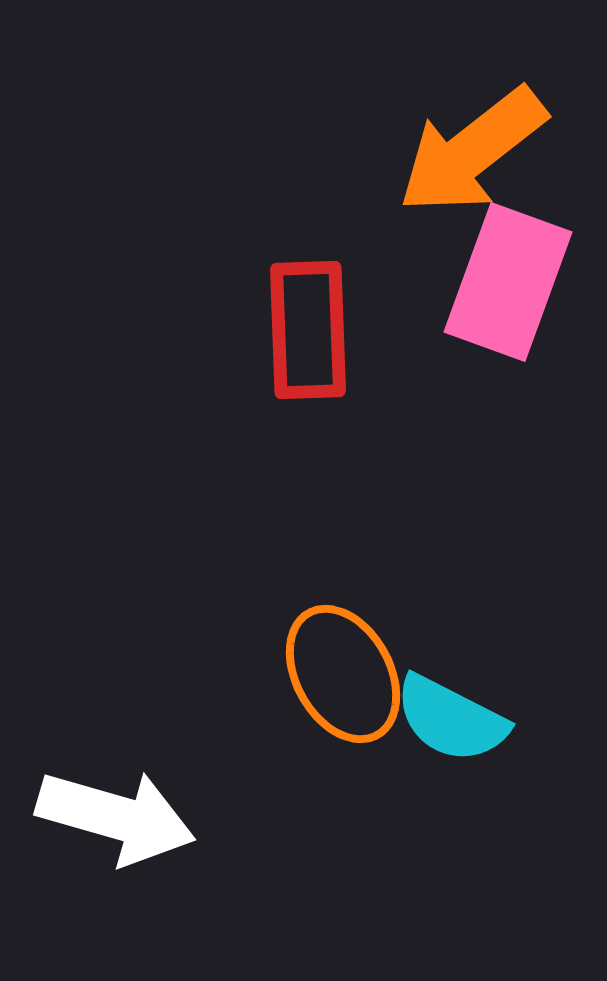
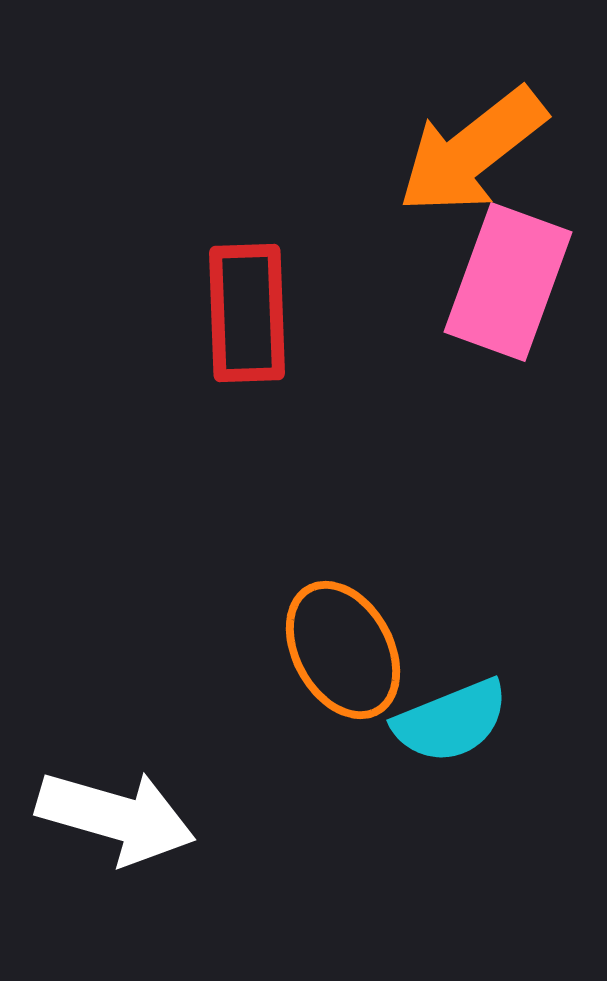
red rectangle: moved 61 px left, 17 px up
orange ellipse: moved 24 px up
cyan semicircle: moved 2 px down; rotated 49 degrees counterclockwise
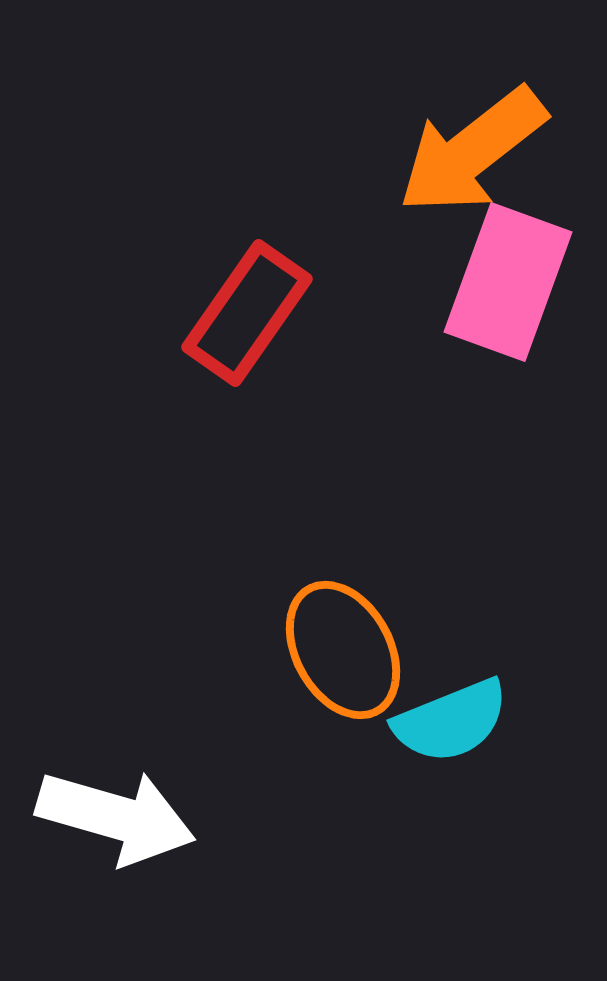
red rectangle: rotated 37 degrees clockwise
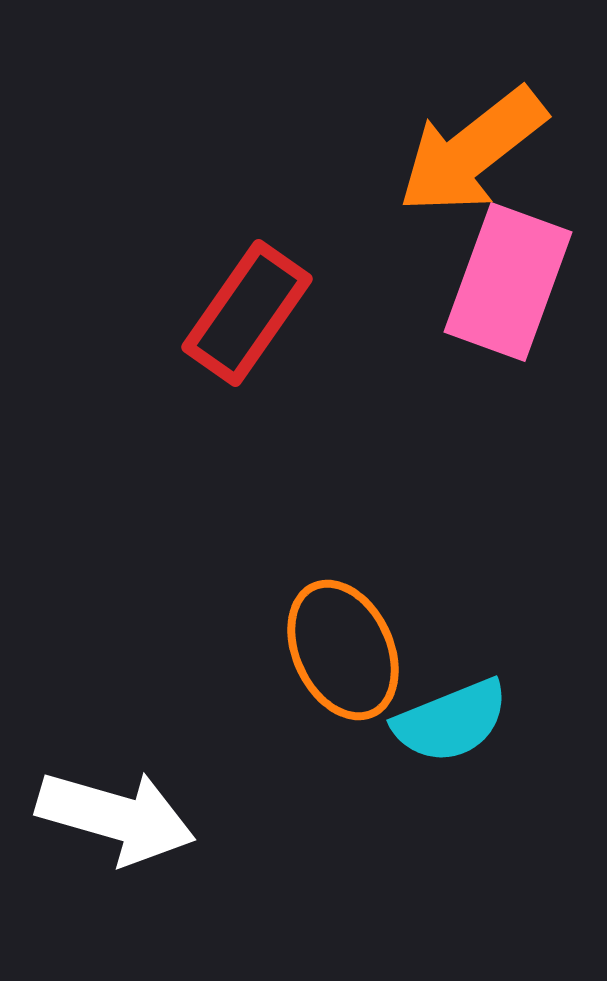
orange ellipse: rotated 4 degrees clockwise
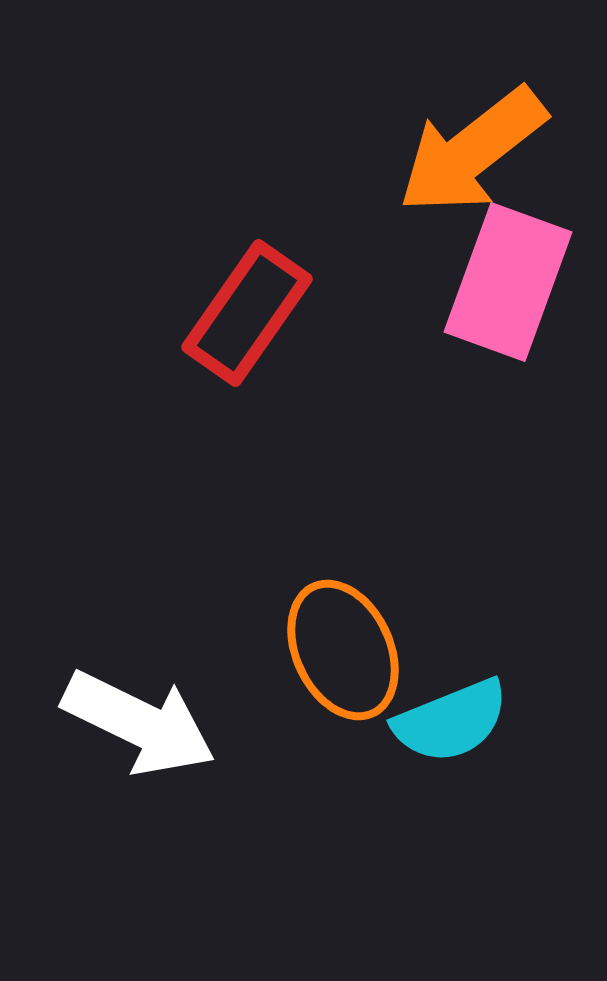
white arrow: moved 23 px right, 94 px up; rotated 10 degrees clockwise
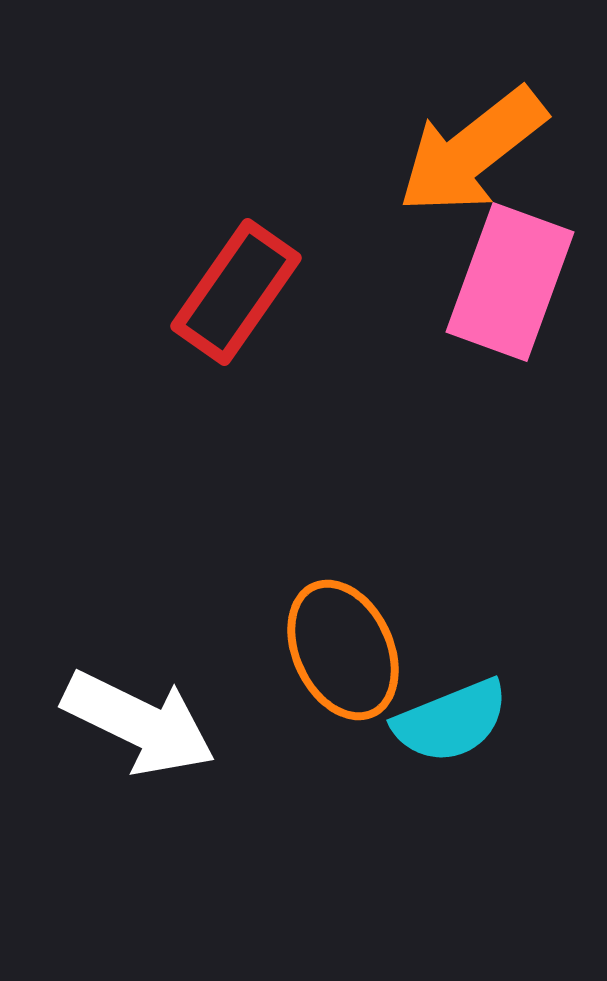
pink rectangle: moved 2 px right
red rectangle: moved 11 px left, 21 px up
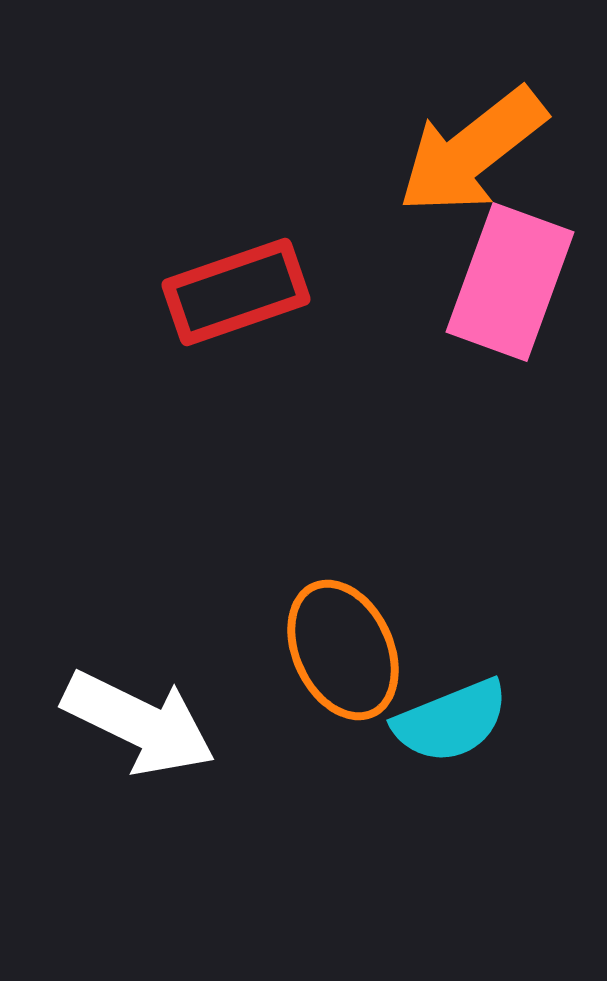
red rectangle: rotated 36 degrees clockwise
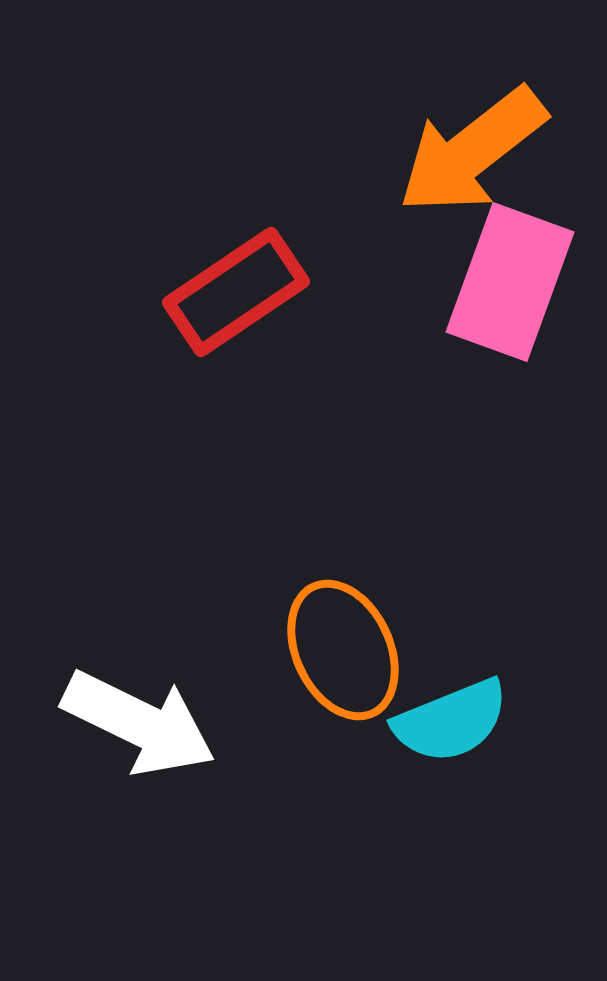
red rectangle: rotated 15 degrees counterclockwise
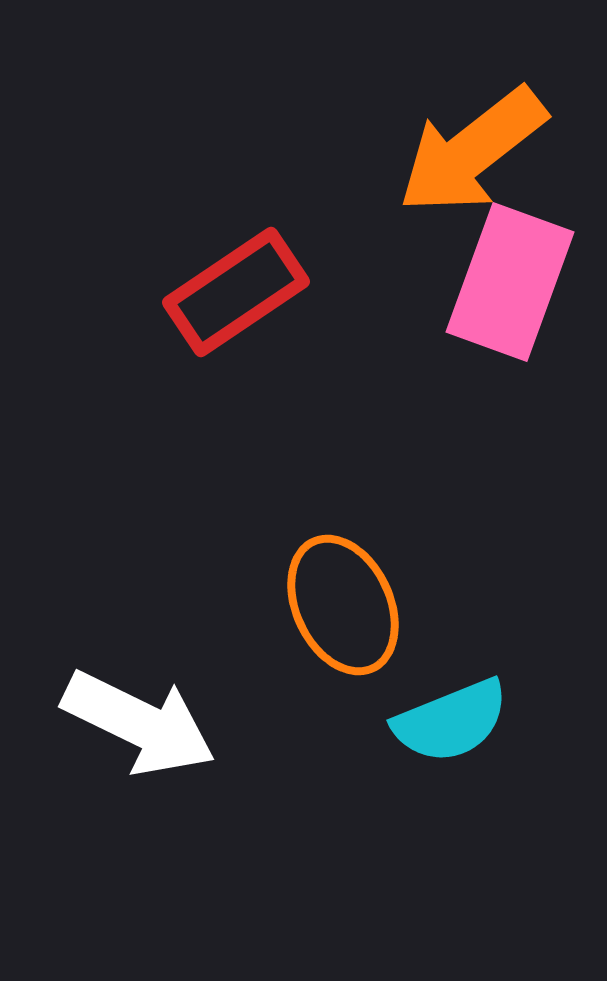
orange ellipse: moved 45 px up
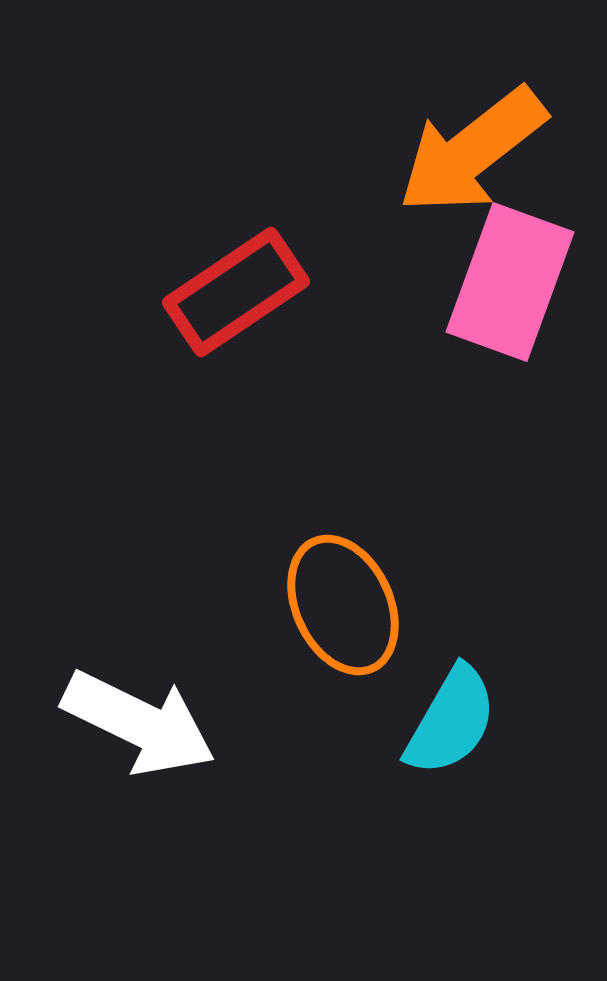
cyan semicircle: rotated 38 degrees counterclockwise
